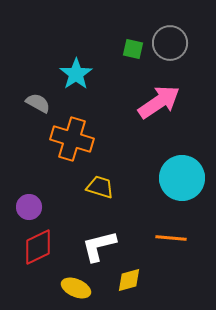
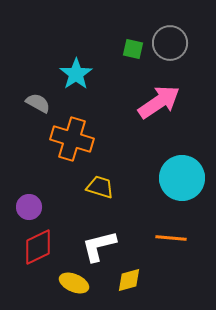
yellow ellipse: moved 2 px left, 5 px up
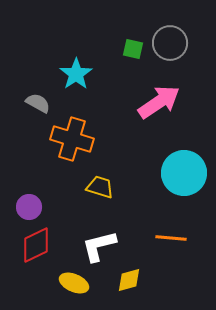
cyan circle: moved 2 px right, 5 px up
red diamond: moved 2 px left, 2 px up
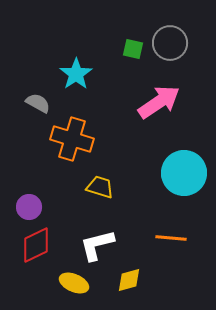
white L-shape: moved 2 px left, 1 px up
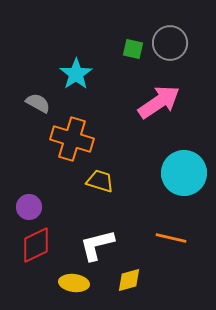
yellow trapezoid: moved 6 px up
orange line: rotated 8 degrees clockwise
yellow ellipse: rotated 16 degrees counterclockwise
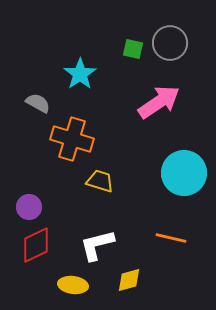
cyan star: moved 4 px right
yellow ellipse: moved 1 px left, 2 px down
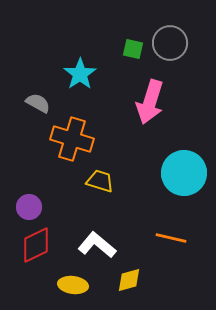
pink arrow: moved 9 px left; rotated 141 degrees clockwise
white L-shape: rotated 54 degrees clockwise
